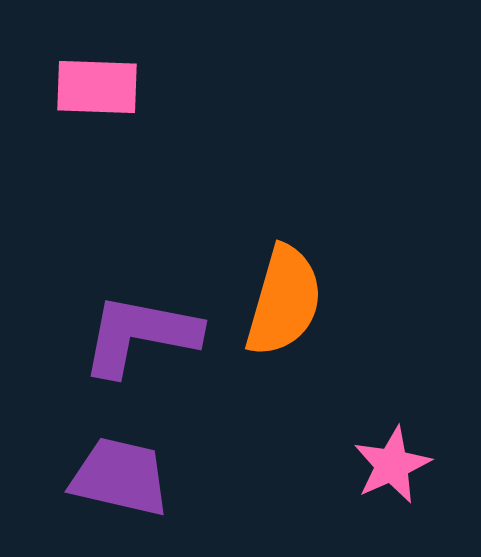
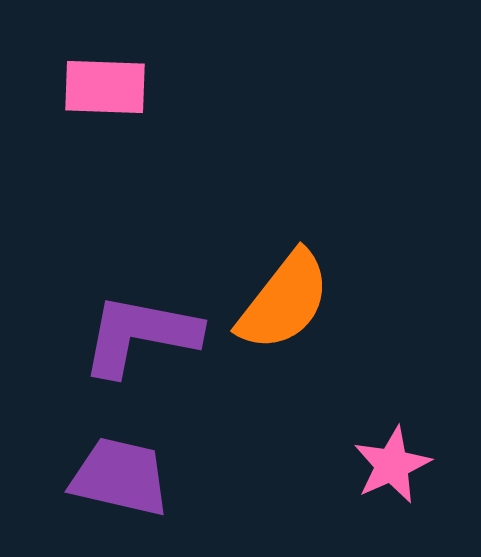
pink rectangle: moved 8 px right
orange semicircle: rotated 22 degrees clockwise
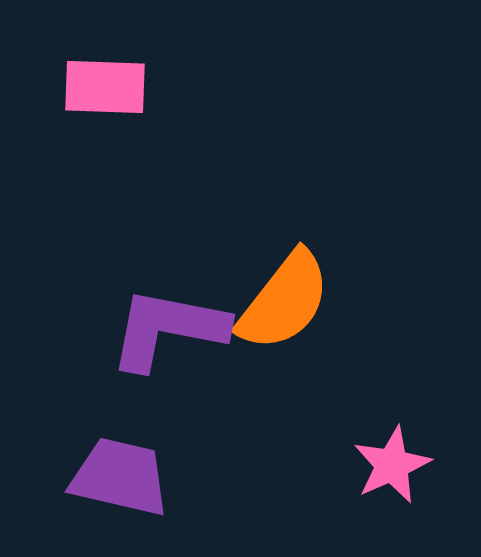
purple L-shape: moved 28 px right, 6 px up
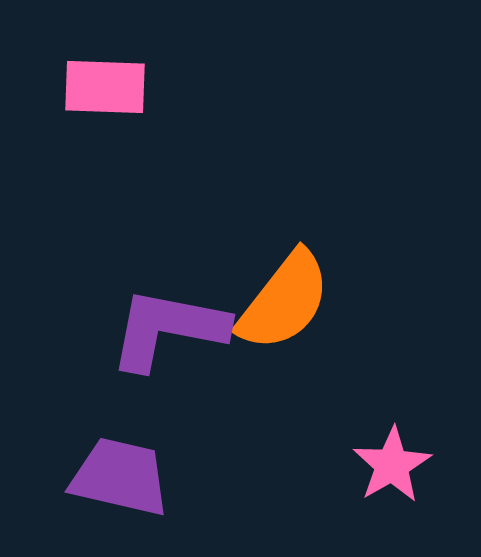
pink star: rotated 6 degrees counterclockwise
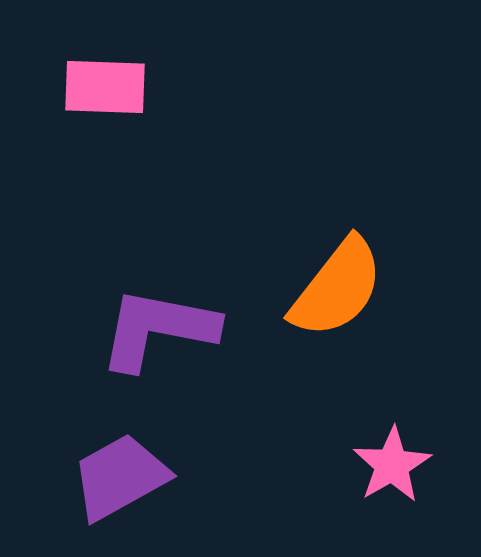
orange semicircle: moved 53 px right, 13 px up
purple L-shape: moved 10 px left
purple trapezoid: rotated 42 degrees counterclockwise
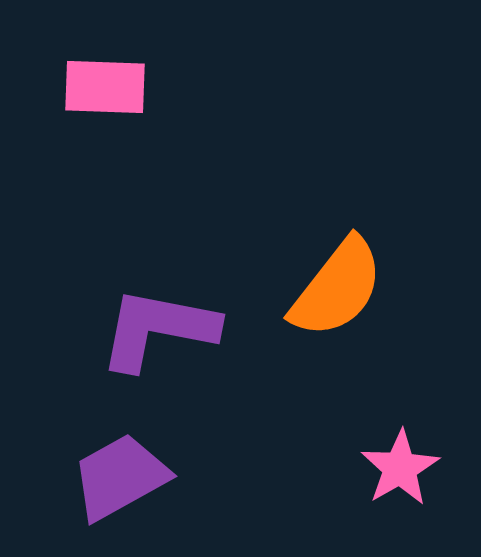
pink star: moved 8 px right, 3 px down
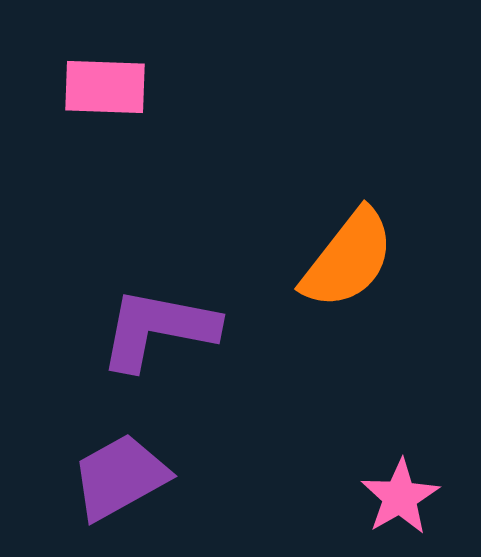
orange semicircle: moved 11 px right, 29 px up
pink star: moved 29 px down
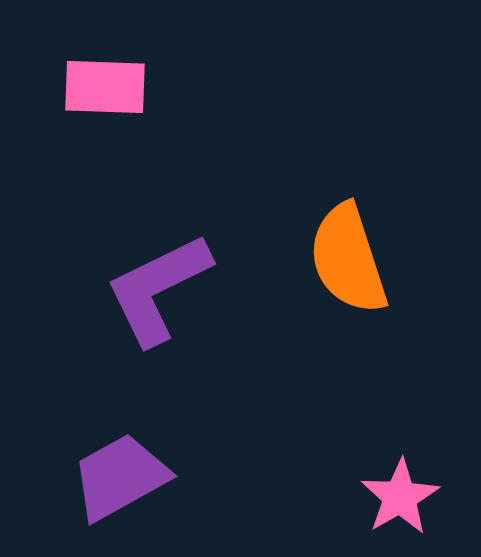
orange semicircle: rotated 124 degrees clockwise
purple L-shape: moved 40 px up; rotated 37 degrees counterclockwise
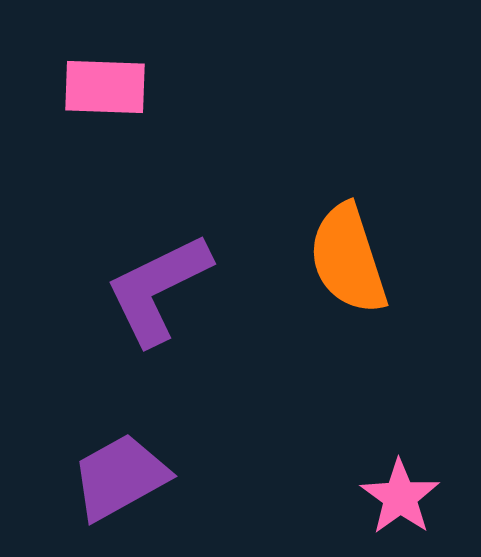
pink star: rotated 6 degrees counterclockwise
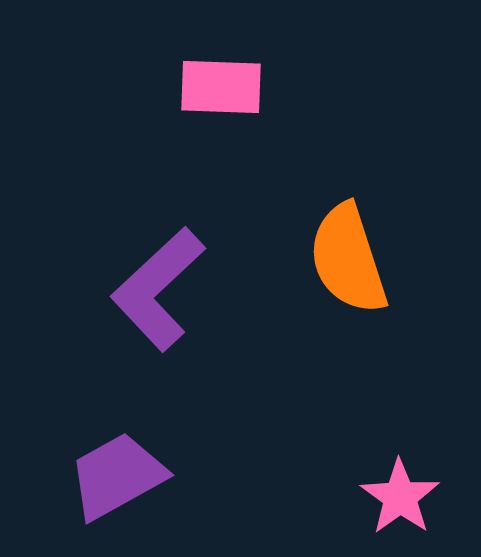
pink rectangle: moved 116 px right
purple L-shape: rotated 17 degrees counterclockwise
purple trapezoid: moved 3 px left, 1 px up
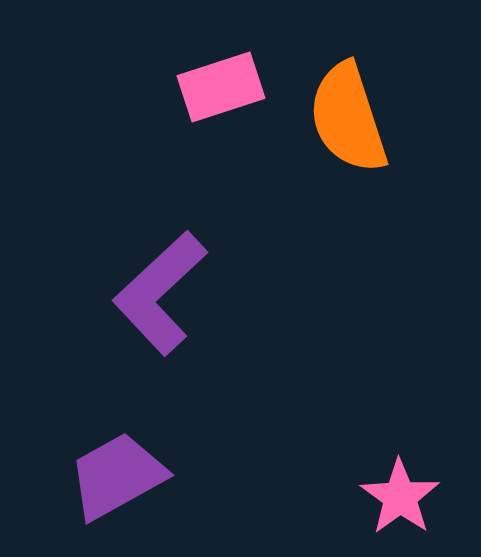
pink rectangle: rotated 20 degrees counterclockwise
orange semicircle: moved 141 px up
purple L-shape: moved 2 px right, 4 px down
